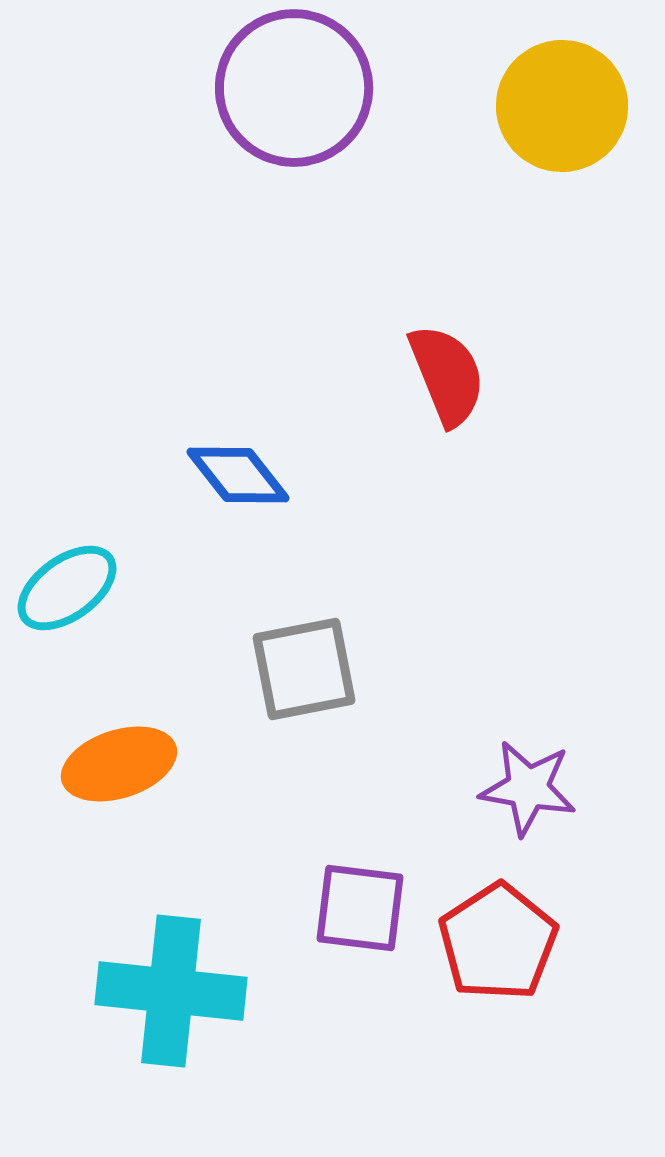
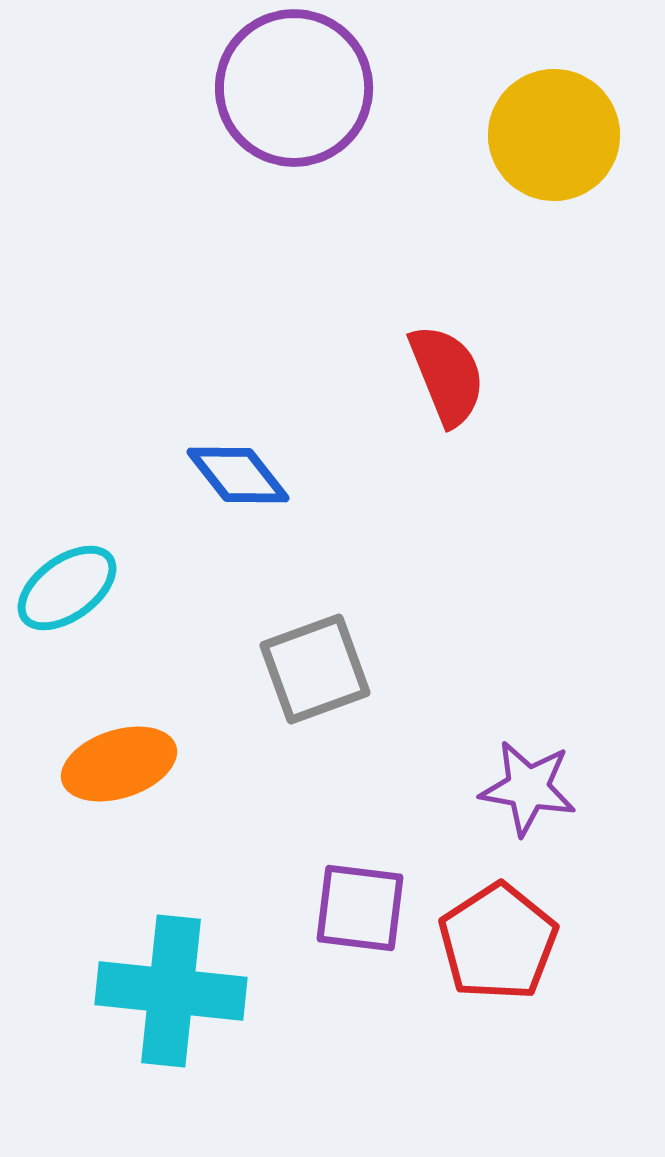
yellow circle: moved 8 px left, 29 px down
gray square: moved 11 px right; rotated 9 degrees counterclockwise
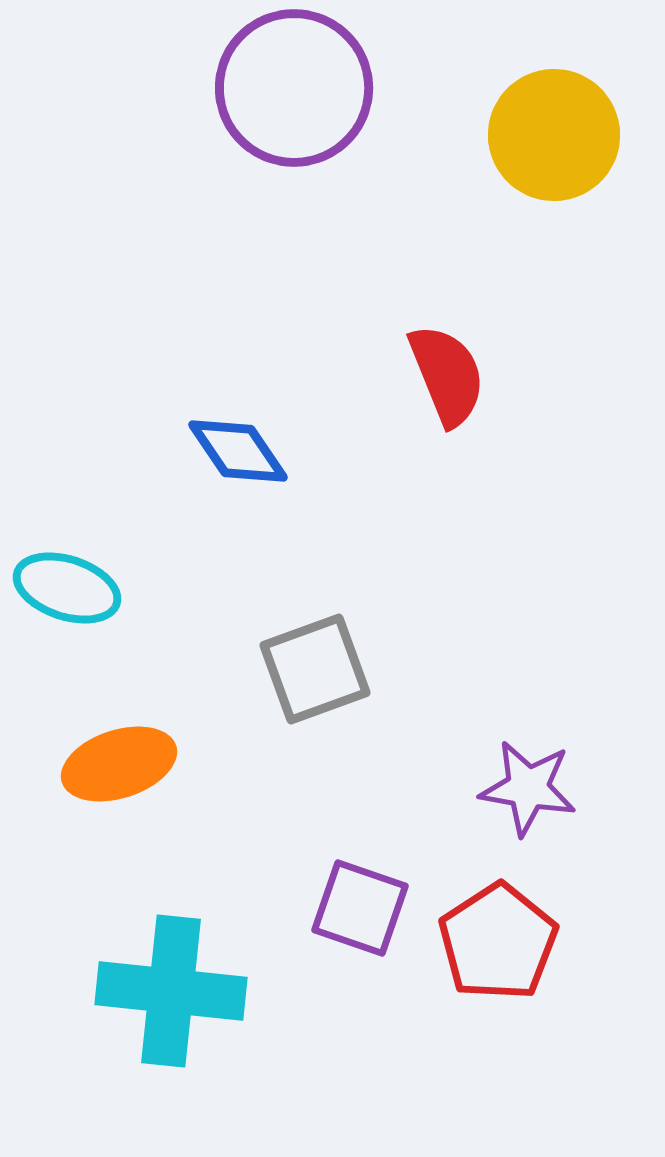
blue diamond: moved 24 px up; rotated 4 degrees clockwise
cyan ellipse: rotated 54 degrees clockwise
purple square: rotated 12 degrees clockwise
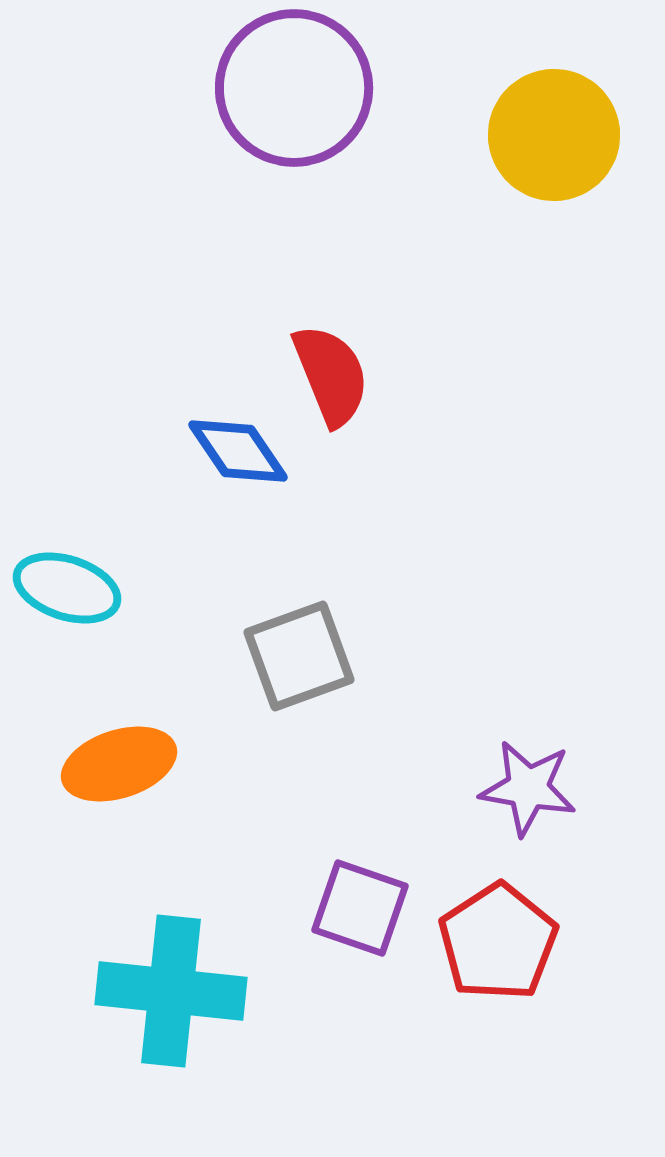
red semicircle: moved 116 px left
gray square: moved 16 px left, 13 px up
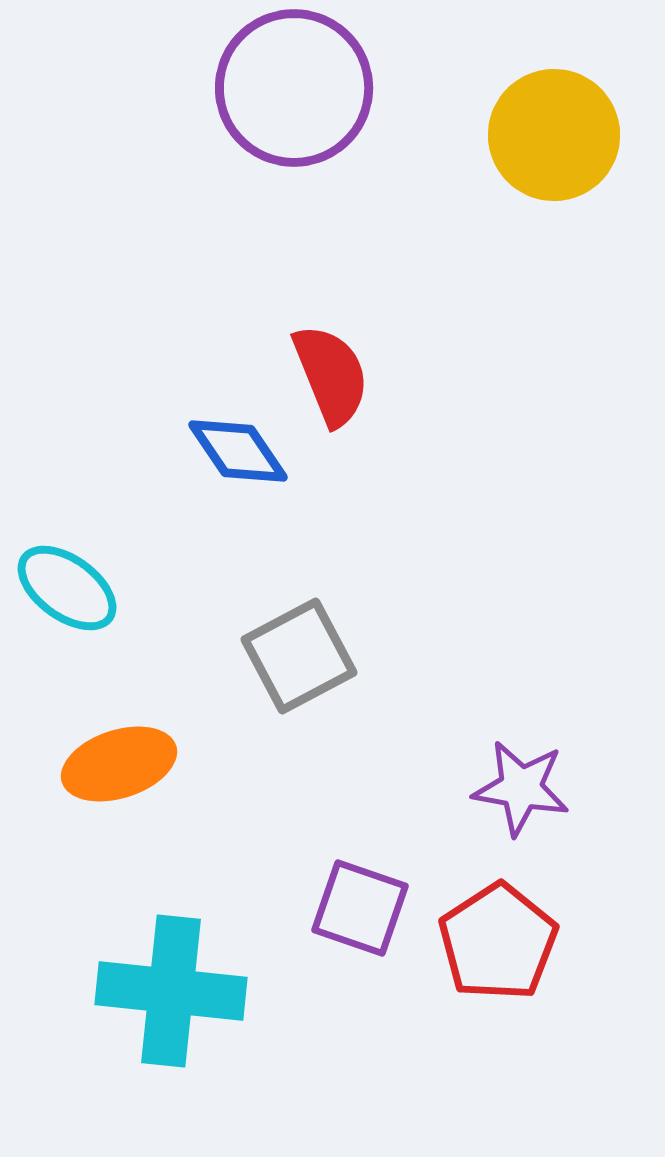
cyan ellipse: rotated 18 degrees clockwise
gray square: rotated 8 degrees counterclockwise
purple star: moved 7 px left
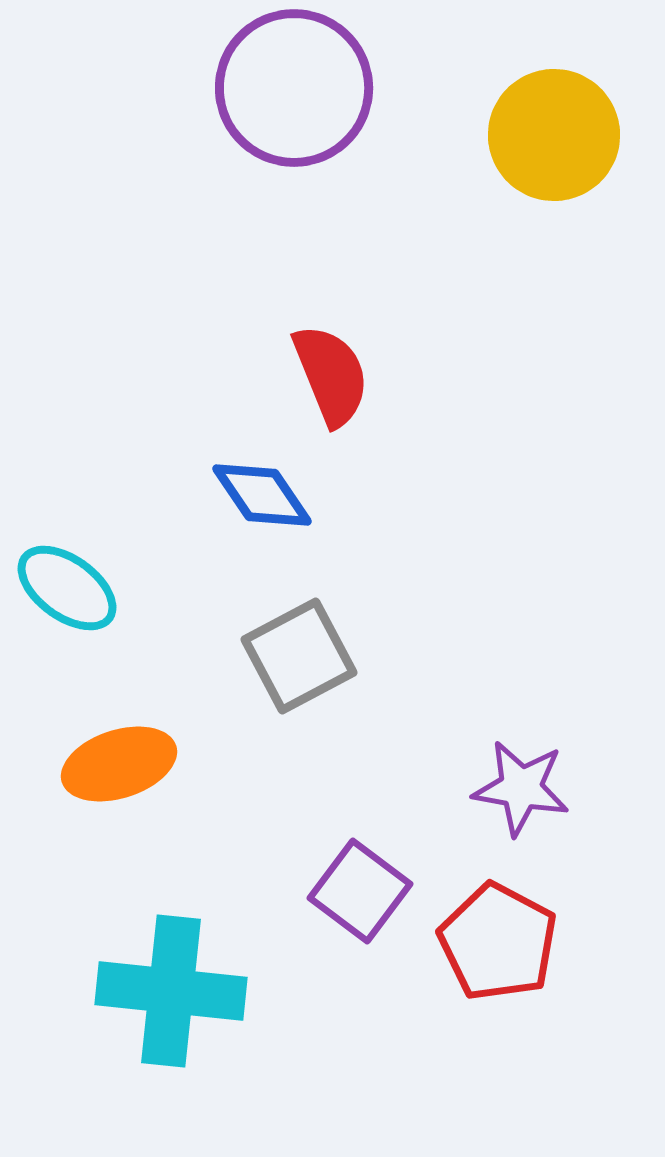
blue diamond: moved 24 px right, 44 px down
purple square: moved 17 px up; rotated 18 degrees clockwise
red pentagon: rotated 11 degrees counterclockwise
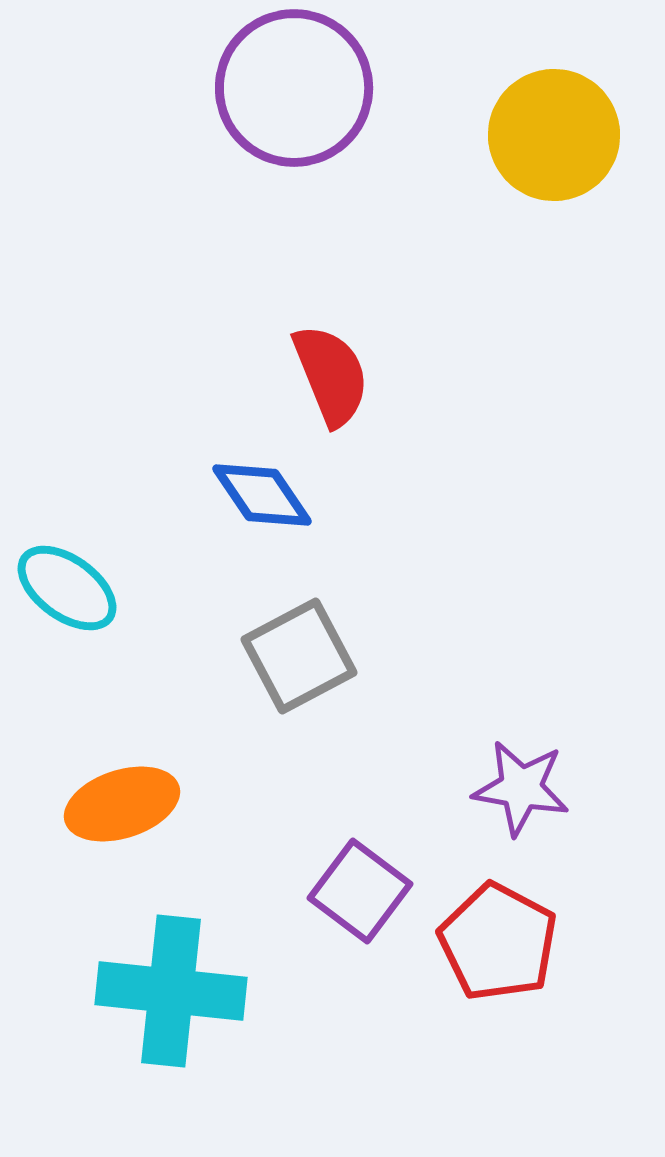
orange ellipse: moved 3 px right, 40 px down
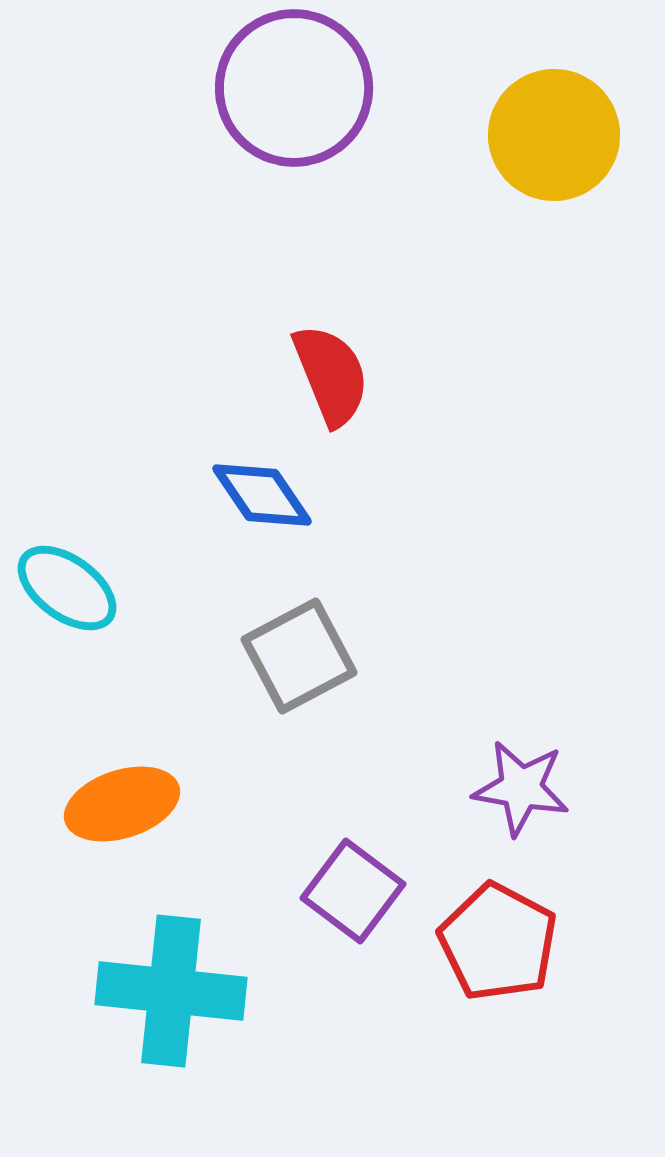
purple square: moved 7 px left
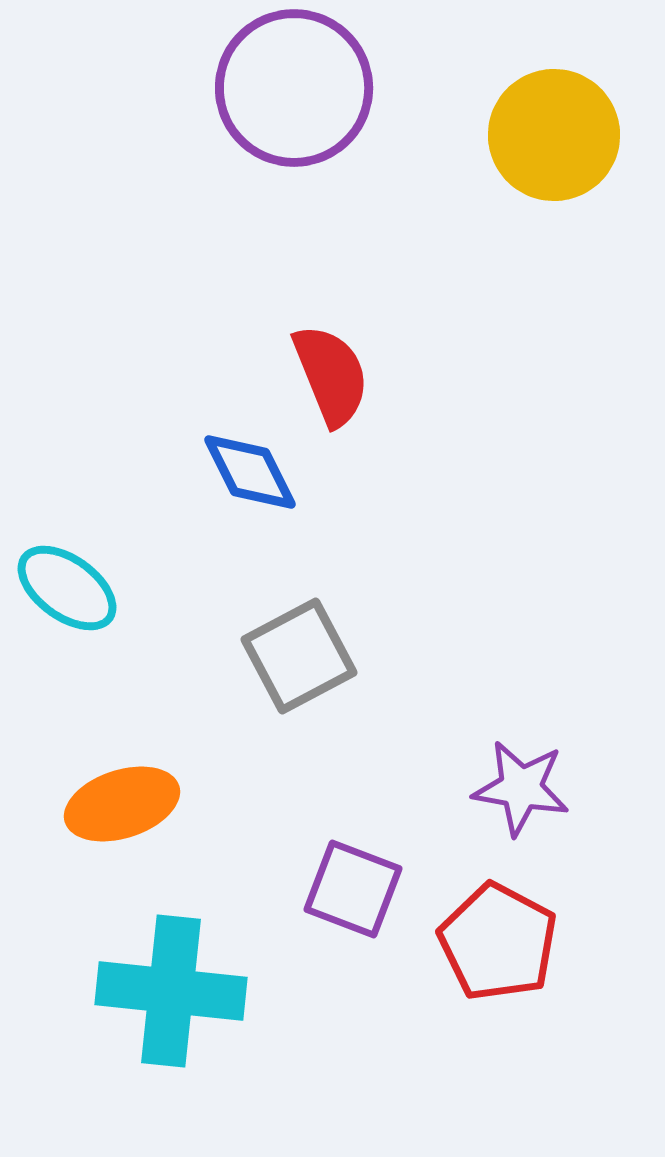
blue diamond: moved 12 px left, 23 px up; rotated 8 degrees clockwise
purple square: moved 2 px up; rotated 16 degrees counterclockwise
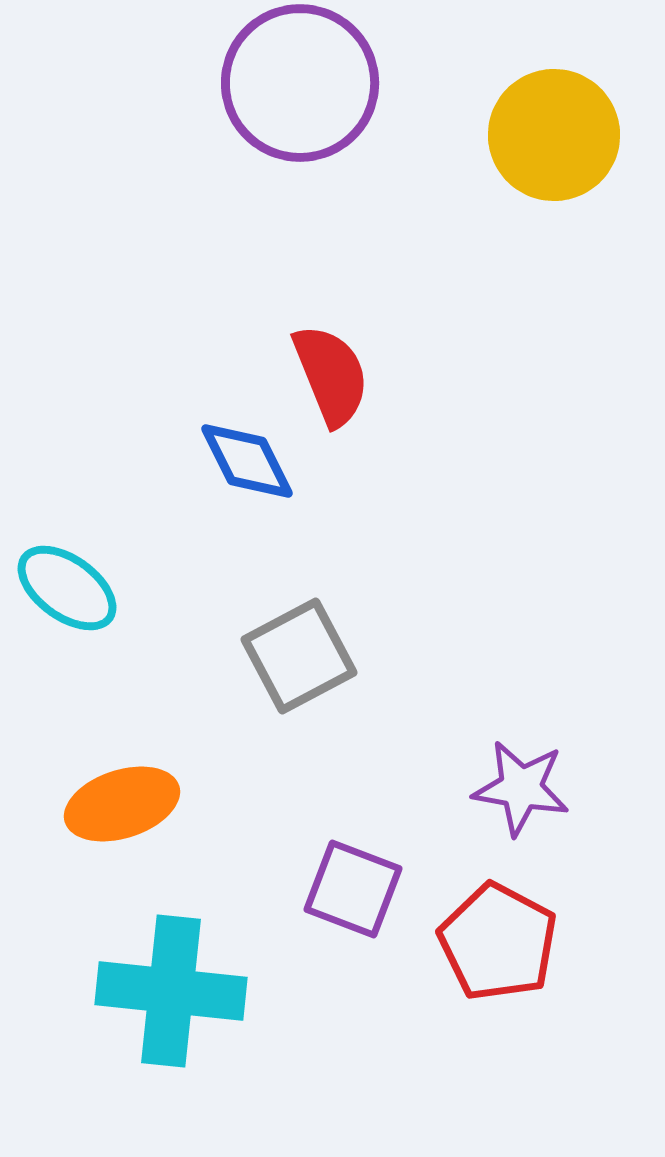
purple circle: moved 6 px right, 5 px up
blue diamond: moved 3 px left, 11 px up
